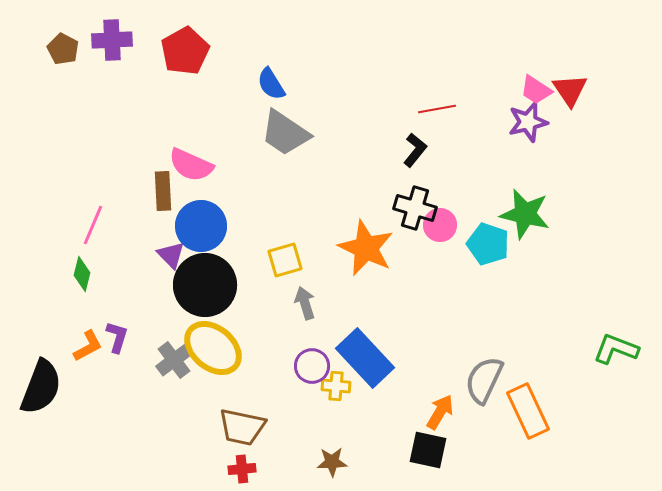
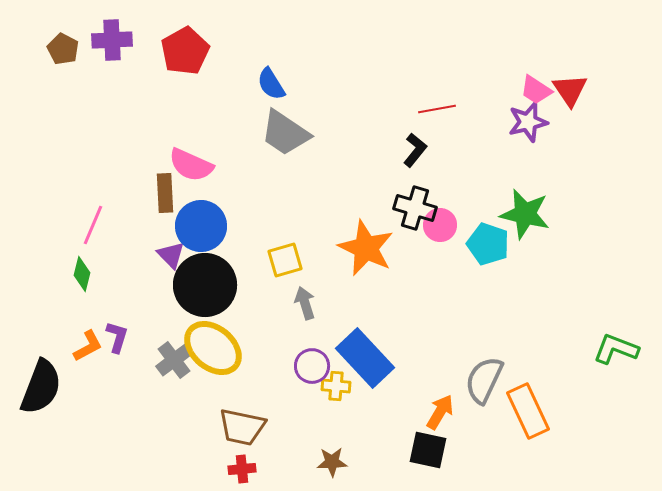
brown rectangle: moved 2 px right, 2 px down
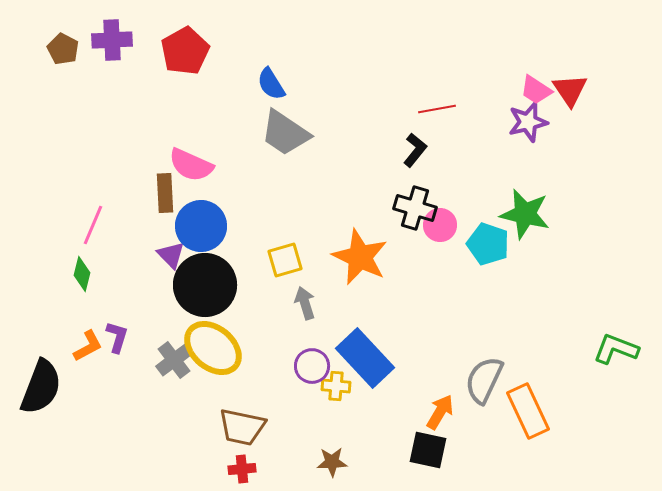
orange star: moved 6 px left, 9 px down
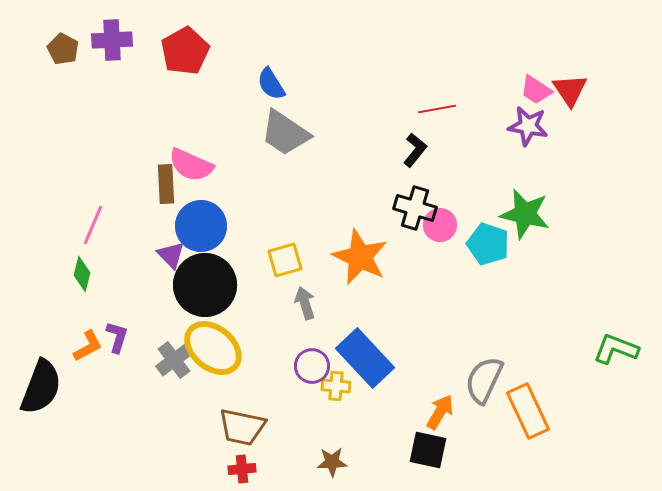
purple star: moved 4 px down; rotated 24 degrees clockwise
brown rectangle: moved 1 px right, 9 px up
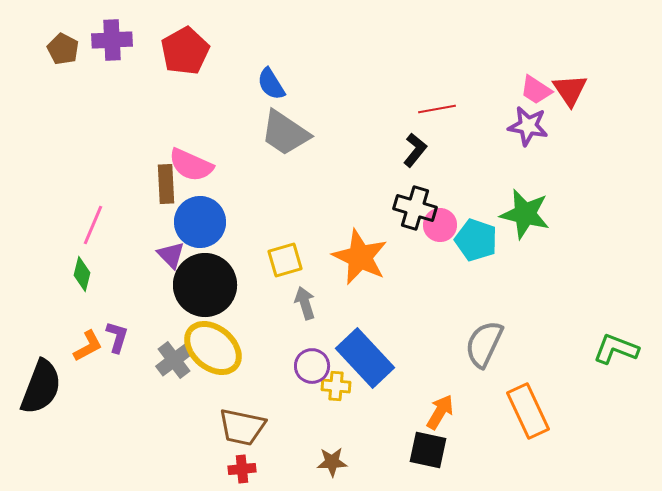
blue circle: moved 1 px left, 4 px up
cyan pentagon: moved 12 px left, 4 px up
gray semicircle: moved 36 px up
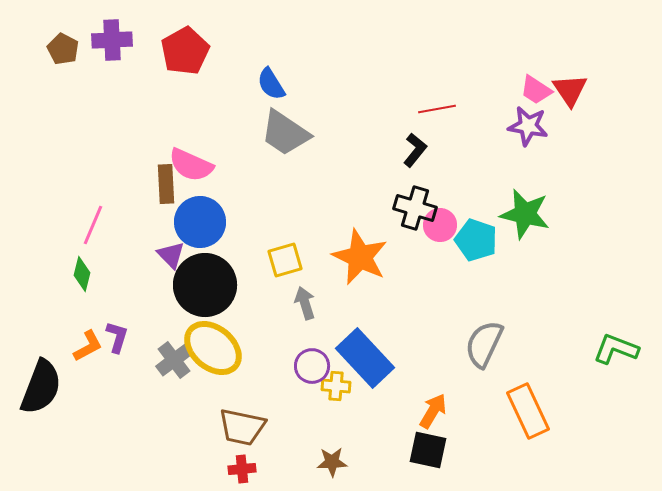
orange arrow: moved 7 px left, 1 px up
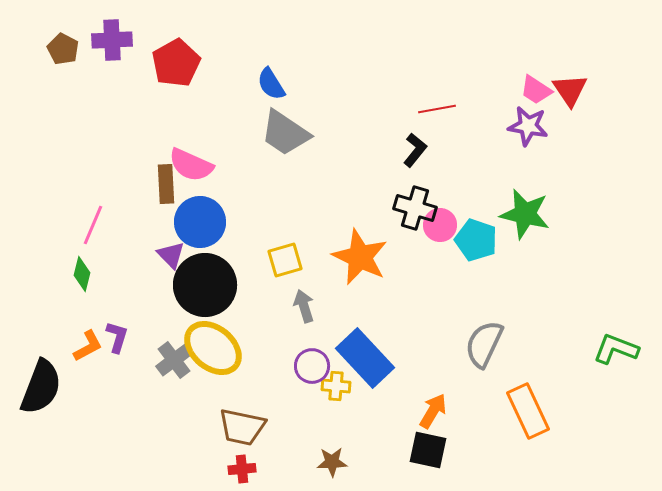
red pentagon: moved 9 px left, 12 px down
gray arrow: moved 1 px left, 3 px down
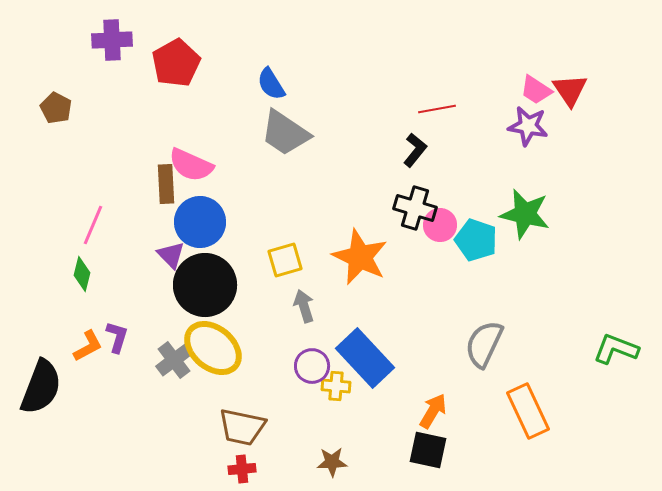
brown pentagon: moved 7 px left, 59 px down
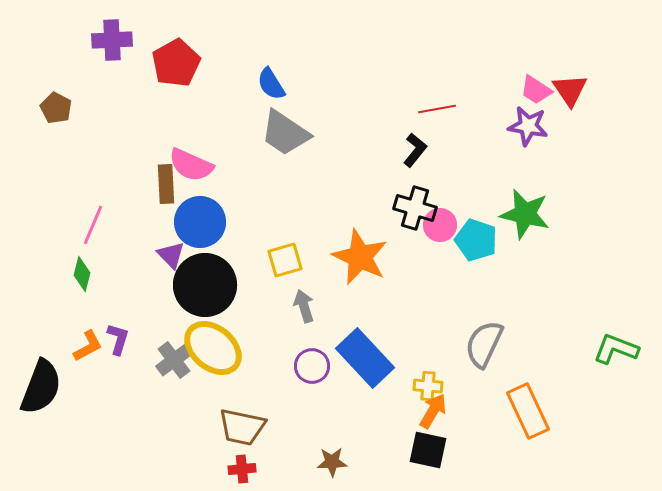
purple L-shape: moved 1 px right, 2 px down
yellow cross: moved 92 px right
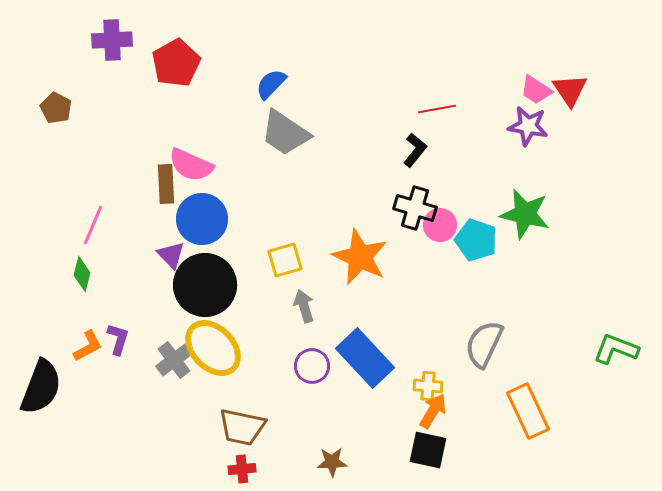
blue semicircle: rotated 76 degrees clockwise
blue circle: moved 2 px right, 3 px up
yellow ellipse: rotated 6 degrees clockwise
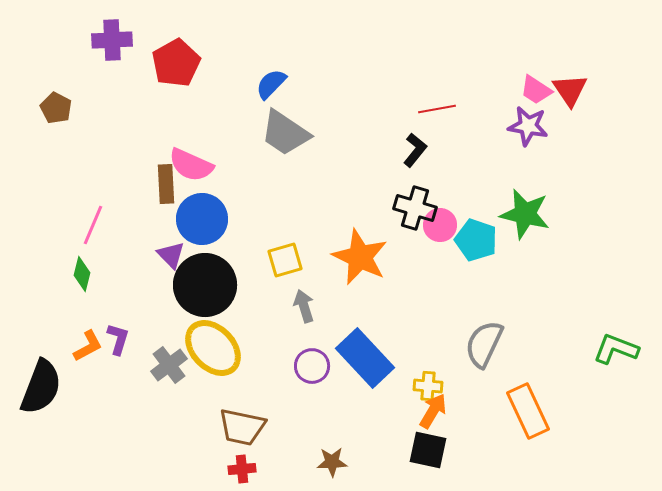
gray cross: moved 5 px left, 5 px down
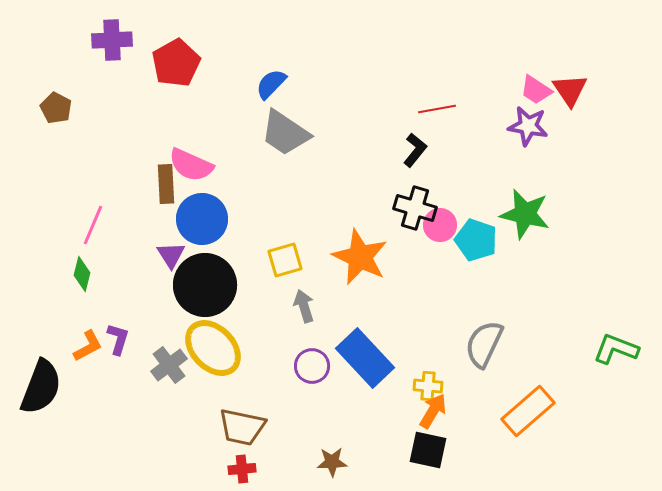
purple triangle: rotated 12 degrees clockwise
orange rectangle: rotated 74 degrees clockwise
